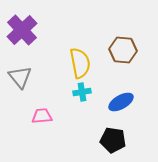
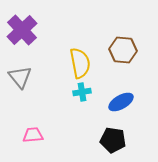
pink trapezoid: moved 9 px left, 19 px down
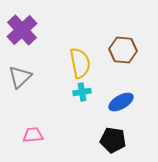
gray triangle: rotated 25 degrees clockwise
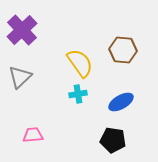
yellow semicircle: rotated 24 degrees counterclockwise
cyan cross: moved 4 px left, 2 px down
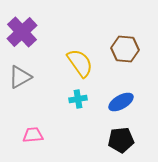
purple cross: moved 2 px down
brown hexagon: moved 2 px right, 1 px up
gray triangle: rotated 15 degrees clockwise
cyan cross: moved 5 px down
black pentagon: moved 8 px right; rotated 15 degrees counterclockwise
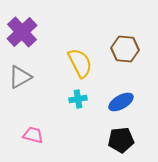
yellow semicircle: rotated 8 degrees clockwise
pink trapezoid: rotated 20 degrees clockwise
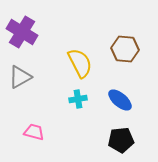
purple cross: rotated 16 degrees counterclockwise
blue ellipse: moved 1 px left, 2 px up; rotated 70 degrees clockwise
pink trapezoid: moved 1 px right, 3 px up
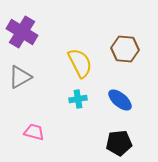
black pentagon: moved 2 px left, 3 px down
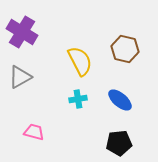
brown hexagon: rotated 8 degrees clockwise
yellow semicircle: moved 2 px up
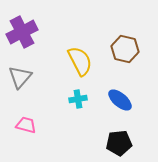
purple cross: rotated 32 degrees clockwise
gray triangle: rotated 20 degrees counterclockwise
pink trapezoid: moved 8 px left, 7 px up
